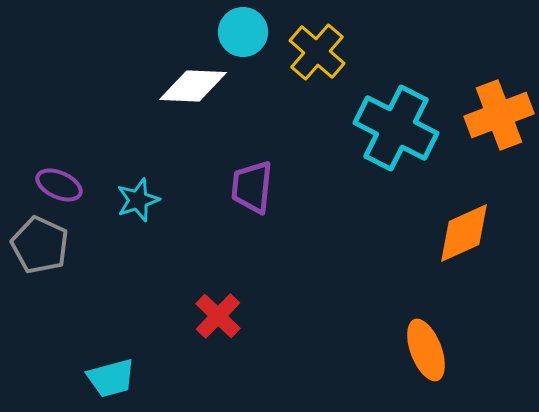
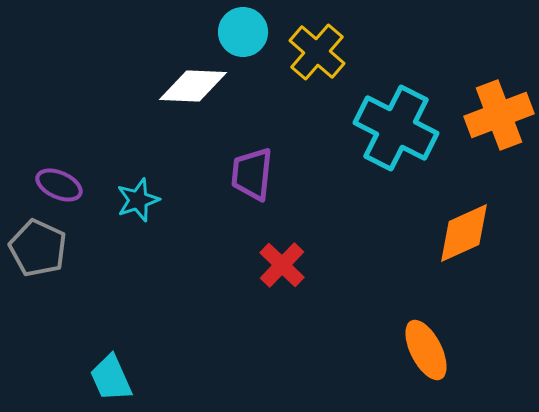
purple trapezoid: moved 13 px up
gray pentagon: moved 2 px left, 3 px down
red cross: moved 64 px right, 51 px up
orange ellipse: rotated 6 degrees counterclockwise
cyan trapezoid: rotated 81 degrees clockwise
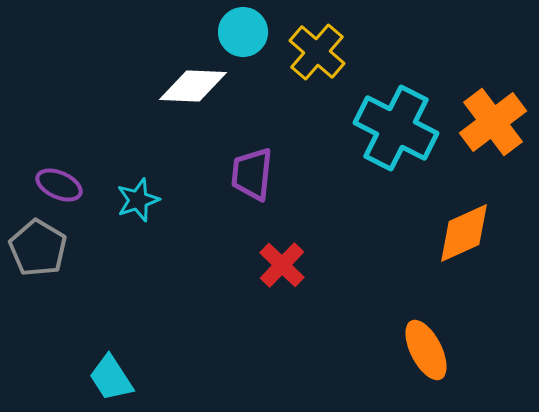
orange cross: moved 6 px left, 7 px down; rotated 16 degrees counterclockwise
gray pentagon: rotated 6 degrees clockwise
cyan trapezoid: rotated 9 degrees counterclockwise
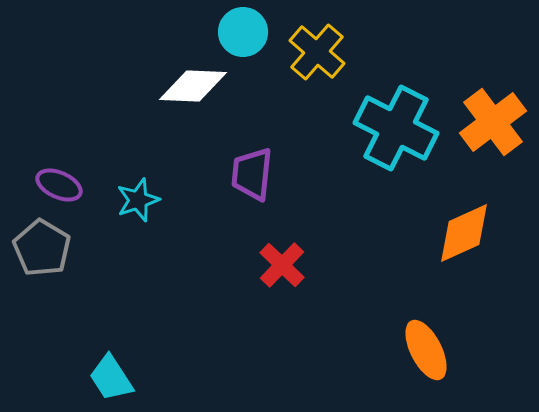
gray pentagon: moved 4 px right
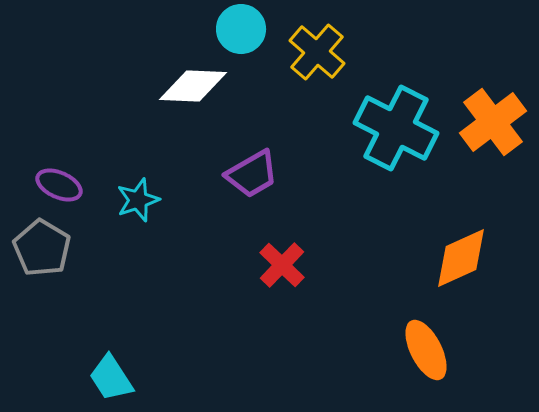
cyan circle: moved 2 px left, 3 px up
purple trapezoid: rotated 126 degrees counterclockwise
orange diamond: moved 3 px left, 25 px down
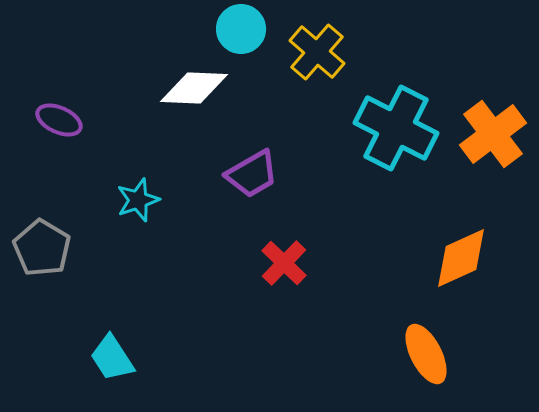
white diamond: moved 1 px right, 2 px down
orange cross: moved 12 px down
purple ellipse: moved 65 px up
red cross: moved 2 px right, 2 px up
orange ellipse: moved 4 px down
cyan trapezoid: moved 1 px right, 20 px up
